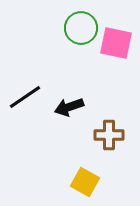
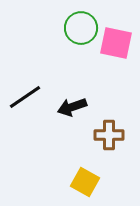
black arrow: moved 3 px right
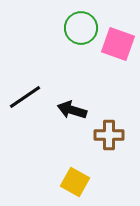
pink square: moved 2 px right, 1 px down; rotated 8 degrees clockwise
black arrow: moved 3 px down; rotated 36 degrees clockwise
yellow square: moved 10 px left
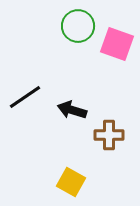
green circle: moved 3 px left, 2 px up
pink square: moved 1 px left
yellow square: moved 4 px left
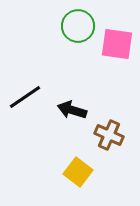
pink square: rotated 12 degrees counterclockwise
brown cross: rotated 24 degrees clockwise
yellow square: moved 7 px right, 10 px up; rotated 8 degrees clockwise
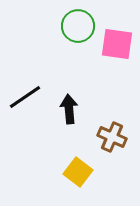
black arrow: moved 3 px left, 1 px up; rotated 68 degrees clockwise
brown cross: moved 3 px right, 2 px down
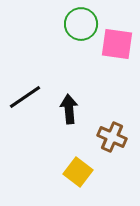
green circle: moved 3 px right, 2 px up
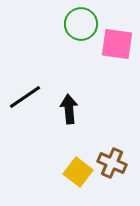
brown cross: moved 26 px down
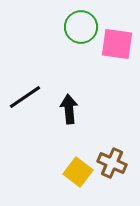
green circle: moved 3 px down
